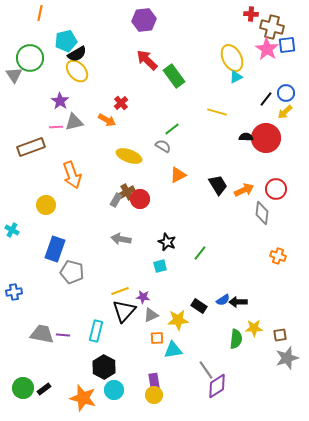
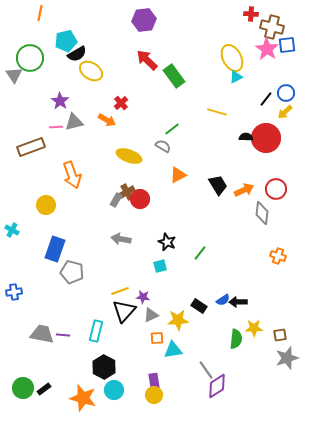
yellow ellipse at (77, 71): moved 14 px right; rotated 15 degrees counterclockwise
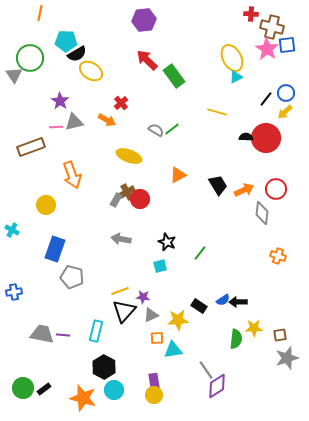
cyan pentagon at (66, 41): rotated 15 degrees clockwise
gray semicircle at (163, 146): moved 7 px left, 16 px up
gray pentagon at (72, 272): moved 5 px down
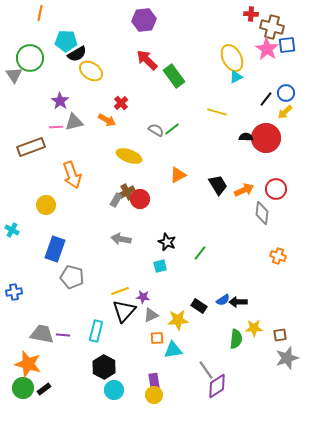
orange star at (83, 398): moved 55 px left, 34 px up
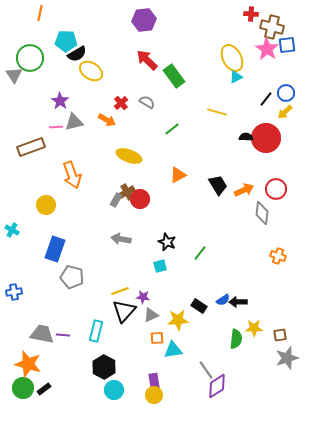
gray semicircle at (156, 130): moved 9 px left, 28 px up
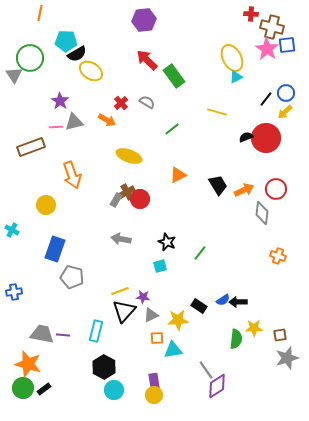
black semicircle at (246, 137): rotated 24 degrees counterclockwise
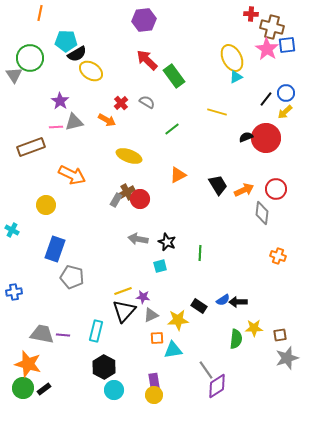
orange arrow at (72, 175): rotated 44 degrees counterclockwise
gray arrow at (121, 239): moved 17 px right
green line at (200, 253): rotated 35 degrees counterclockwise
yellow line at (120, 291): moved 3 px right
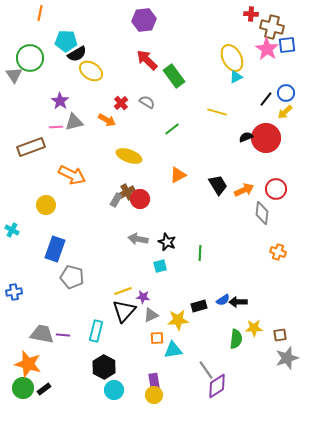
orange cross at (278, 256): moved 4 px up
black rectangle at (199, 306): rotated 49 degrees counterclockwise
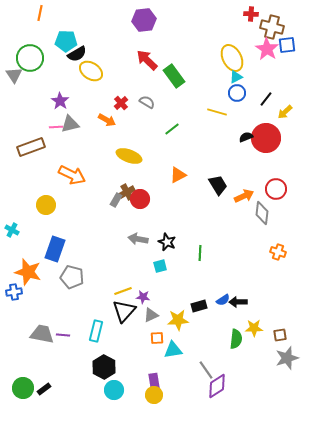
blue circle at (286, 93): moved 49 px left
gray triangle at (74, 122): moved 4 px left, 2 px down
orange arrow at (244, 190): moved 6 px down
orange star at (28, 364): moved 92 px up
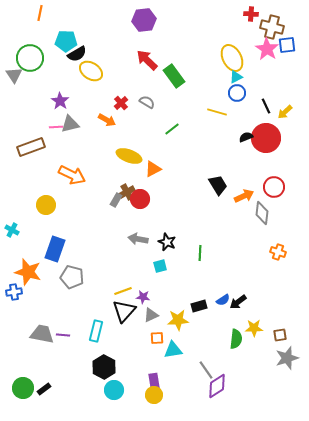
black line at (266, 99): moved 7 px down; rotated 63 degrees counterclockwise
orange triangle at (178, 175): moved 25 px left, 6 px up
red circle at (276, 189): moved 2 px left, 2 px up
black arrow at (238, 302): rotated 36 degrees counterclockwise
